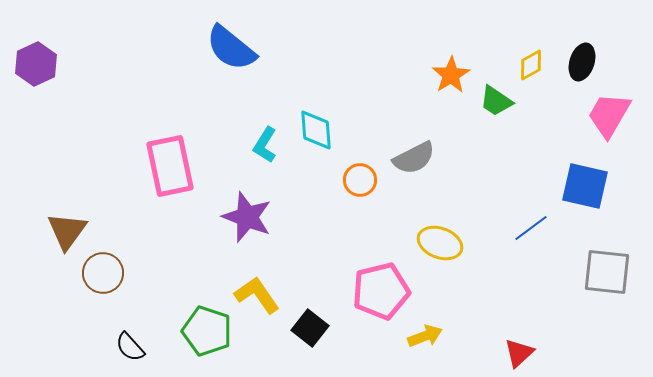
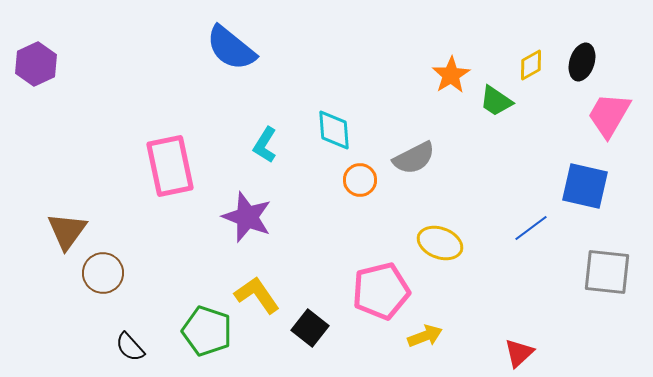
cyan diamond: moved 18 px right
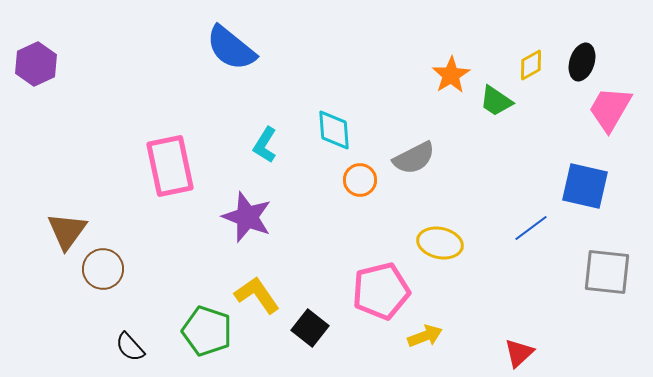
pink trapezoid: moved 1 px right, 6 px up
yellow ellipse: rotated 9 degrees counterclockwise
brown circle: moved 4 px up
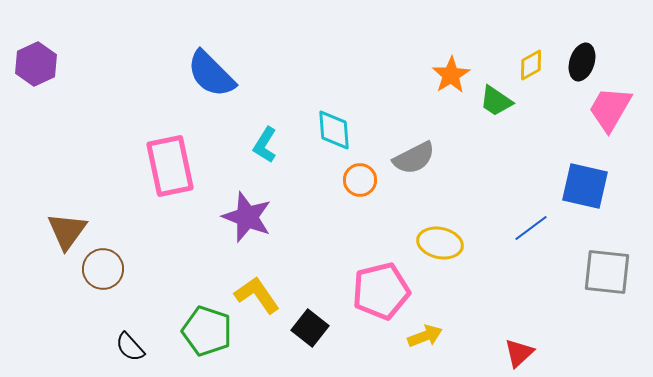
blue semicircle: moved 20 px left, 26 px down; rotated 6 degrees clockwise
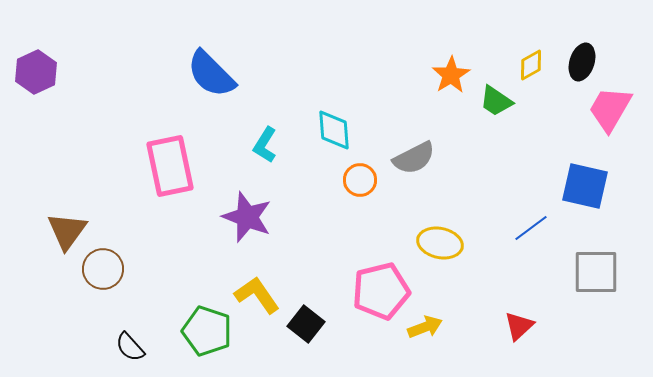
purple hexagon: moved 8 px down
gray square: moved 11 px left; rotated 6 degrees counterclockwise
black square: moved 4 px left, 4 px up
yellow arrow: moved 9 px up
red triangle: moved 27 px up
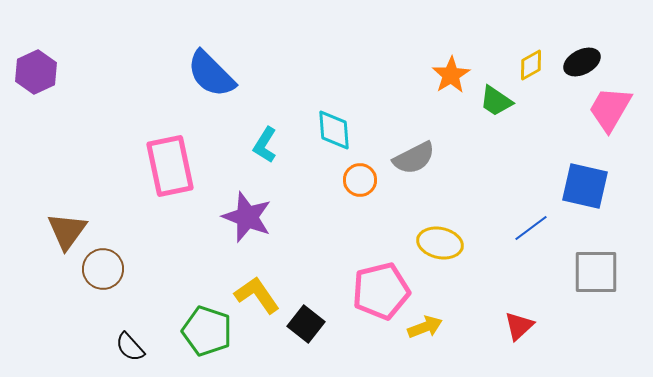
black ellipse: rotated 45 degrees clockwise
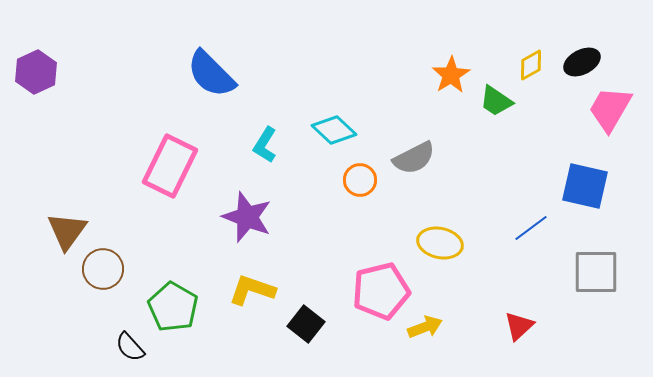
cyan diamond: rotated 42 degrees counterclockwise
pink rectangle: rotated 38 degrees clockwise
yellow L-shape: moved 5 px left, 5 px up; rotated 36 degrees counterclockwise
green pentagon: moved 34 px left, 24 px up; rotated 12 degrees clockwise
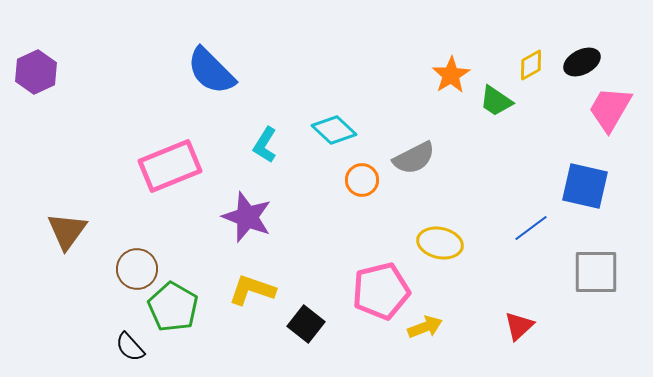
blue semicircle: moved 3 px up
pink rectangle: rotated 42 degrees clockwise
orange circle: moved 2 px right
brown circle: moved 34 px right
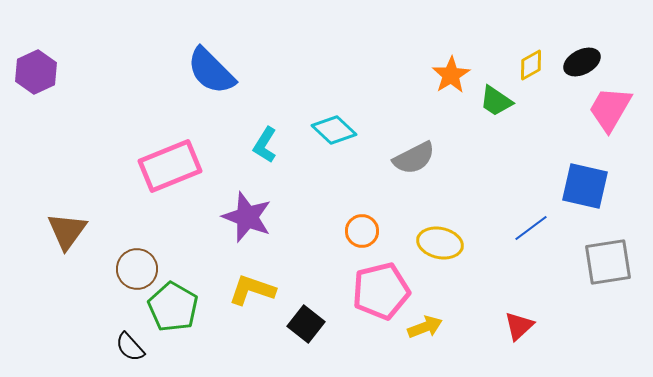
orange circle: moved 51 px down
gray square: moved 12 px right, 10 px up; rotated 9 degrees counterclockwise
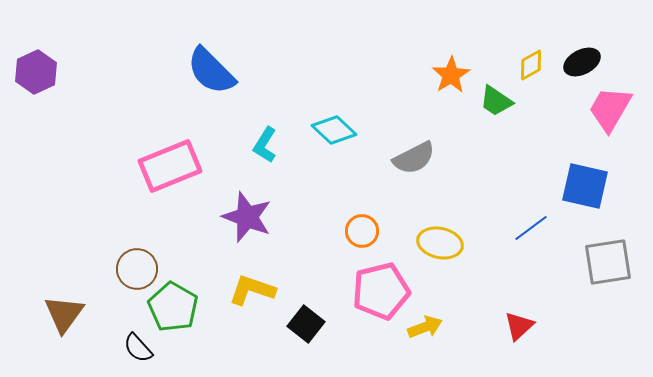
brown triangle: moved 3 px left, 83 px down
black semicircle: moved 8 px right, 1 px down
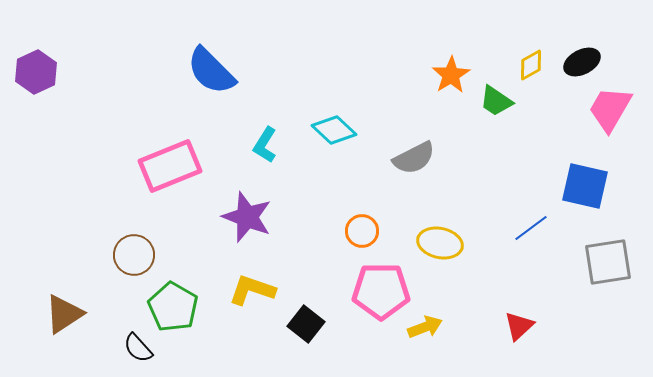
brown circle: moved 3 px left, 14 px up
pink pentagon: rotated 14 degrees clockwise
brown triangle: rotated 21 degrees clockwise
